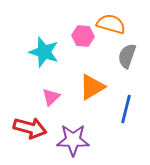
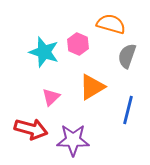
pink hexagon: moved 5 px left, 8 px down; rotated 20 degrees clockwise
blue line: moved 2 px right, 1 px down
red arrow: moved 1 px right, 1 px down
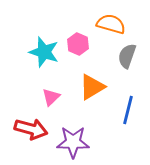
purple star: moved 2 px down
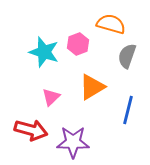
pink hexagon: rotated 15 degrees clockwise
red arrow: moved 1 px down
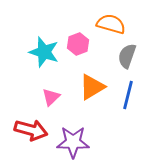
blue line: moved 15 px up
